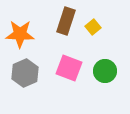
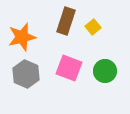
orange star: moved 2 px right, 3 px down; rotated 16 degrees counterclockwise
gray hexagon: moved 1 px right, 1 px down; rotated 12 degrees counterclockwise
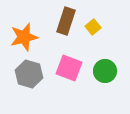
orange star: moved 2 px right
gray hexagon: moved 3 px right; rotated 8 degrees counterclockwise
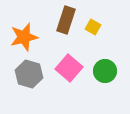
brown rectangle: moved 1 px up
yellow square: rotated 21 degrees counterclockwise
pink square: rotated 20 degrees clockwise
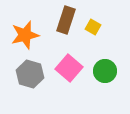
orange star: moved 1 px right, 2 px up
gray hexagon: moved 1 px right
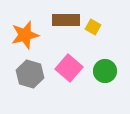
brown rectangle: rotated 72 degrees clockwise
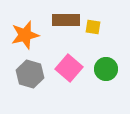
yellow square: rotated 21 degrees counterclockwise
green circle: moved 1 px right, 2 px up
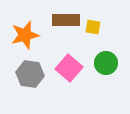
green circle: moved 6 px up
gray hexagon: rotated 8 degrees counterclockwise
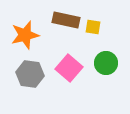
brown rectangle: rotated 12 degrees clockwise
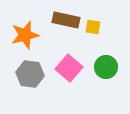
green circle: moved 4 px down
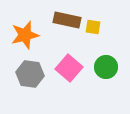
brown rectangle: moved 1 px right
